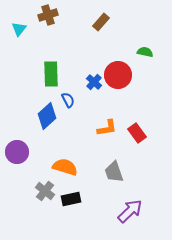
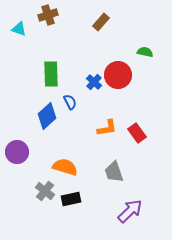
cyan triangle: rotated 49 degrees counterclockwise
blue semicircle: moved 2 px right, 2 px down
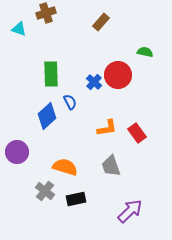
brown cross: moved 2 px left, 2 px up
gray trapezoid: moved 3 px left, 6 px up
black rectangle: moved 5 px right
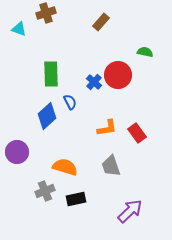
gray cross: rotated 30 degrees clockwise
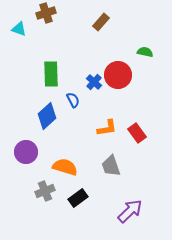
blue semicircle: moved 3 px right, 2 px up
purple circle: moved 9 px right
black rectangle: moved 2 px right, 1 px up; rotated 24 degrees counterclockwise
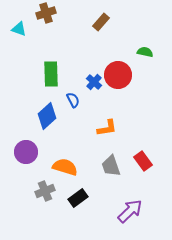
red rectangle: moved 6 px right, 28 px down
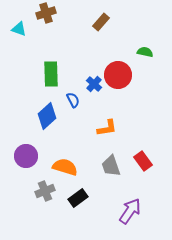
blue cross: moved 2 px down
purple circle: moved 4 px down
purple arrow: rotated 12 degrees counterclockwise
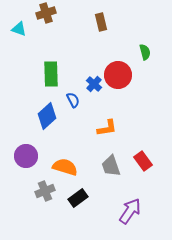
brown rectangle: rotated 54 degrees counterclockwise
green semicircle: rotated 63 degrees clockwise
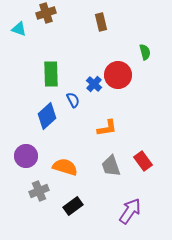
gray cross: moved 6 px left
black rectangle: moved 5 px left, 8 px down
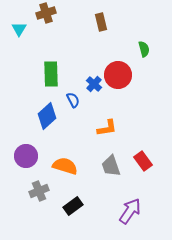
cyan triangle: rotated 42 degrees clockwise
green semicircle: moved 1 px left, 3 px up
orange semicircle: moved 1 px up
